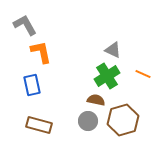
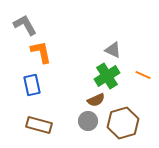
orange line: moved 1 px down
brown semicircle: rotated 144 degrees clockwise
brown hexagon: moved 3 px down
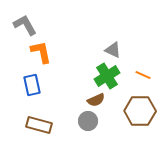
brown hexagon: moved 17 px right, 12 px up; rotated 16 degrees clockwise
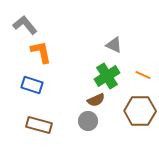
gray L-shape: rotated 10 degrees counterclockwise
gray triangle: moved 1 px right, 5 px up
blue rectangle: rotated 60 degrees counterclockwise
